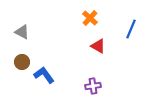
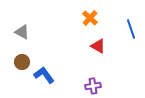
blue line: rotated 42 degrees counterclockwise
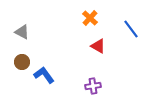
blue line: rotated 18 degrees counterclockwise
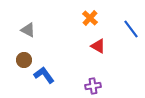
gray triangle: moved 6 px right, 2 px up
brown circle: moved 2 px right, 2 px up
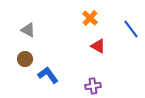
brown circle: moved 1 px right, 1 px up
blue L-shape: moved 4 px right
